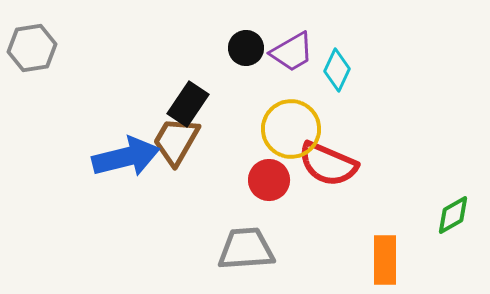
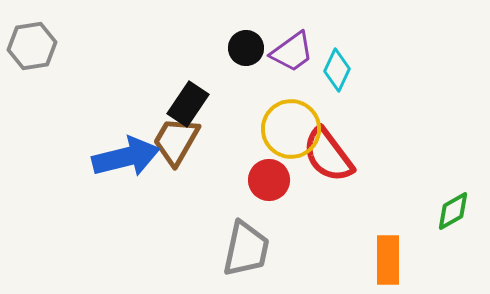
gray hexagon: moved 2 px up
purple trapezoid: rotated 6 degrees counterclockwise
red semicircle: moved 9 px up; rotated 30 degrees clockwise
green diamond: moved 4 px up
gray trapezoid: rotated 106 degrees clockwise
orange rectangle: moved 3 px right
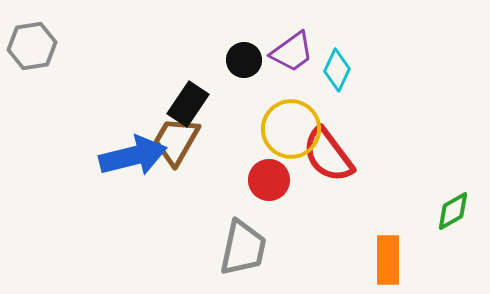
black circle: moved 2 px left, 12 px down
blue arrow: moved 7 px right, 1 px up
gray trapezoid: moved 3 px left, 1 px up
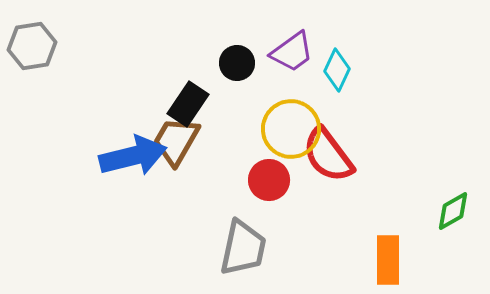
black circle: moved 7 px left, 3 px down
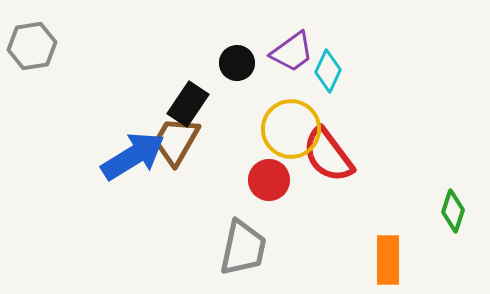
cyan diamond: moved 9 px left, 1 px down
blue arrow: rotated 18 degrees counterclockwise
green diamond: rotated 42 degrees counterclockwise
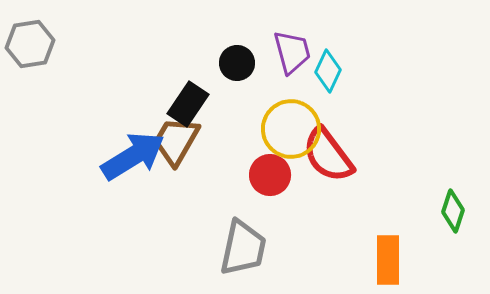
gray hexagon: moved 2 px left, 2 px up
purple trapezoid: rotated 69 degrees counterclockwise
red circle: moved 1 px right, 5 px up
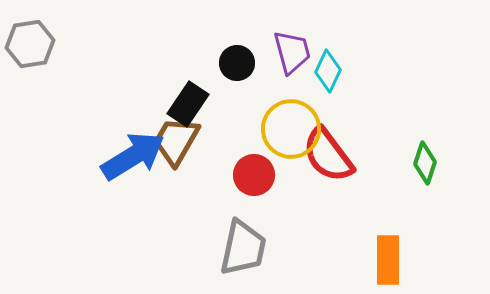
red circle: moved 16 px left
green diamond: moved 28 px left, 48 px up
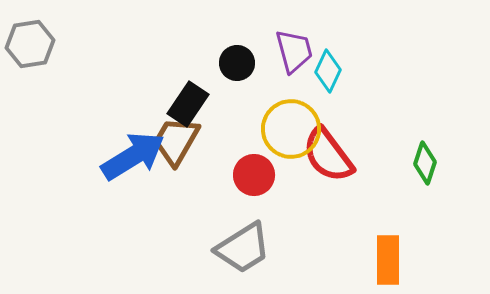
purple trapezoid: moved 2 px right, 1 px up
gray trapezoid: rotated 46 degrees clockwise
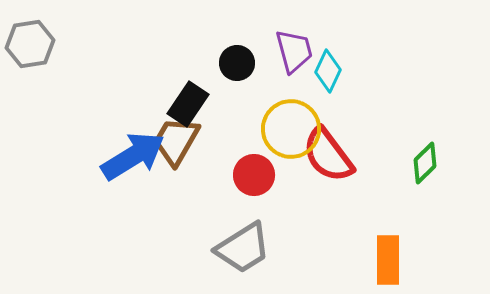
green diamond: rotated 27 degrees clockwise
